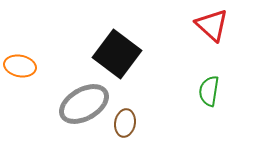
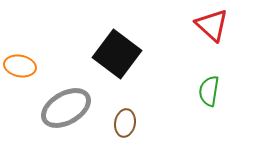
gray ellipse: moved 18 px left, 4 px down
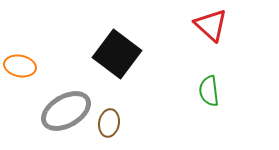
red triangle: moved 1 px left
green semicircle: rotated 16 degrees counterclockwise
gray ellipse: moved 3 px down
brown ellipse: moved 16 px left
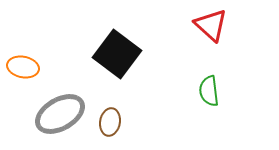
orange ellipse: moved 3 px right, 1 px down
gray ellipse: moved 6 px left, 3 px down
brown ellipse: moved 1 px right, 1 px up
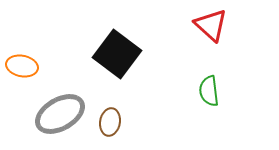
orange ellipse: moved 1 px left, 1 px up
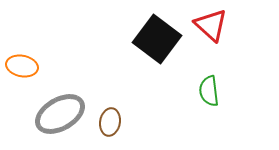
black square: moved 40 px right, 15 px up
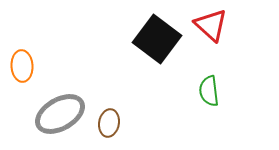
orange ellipse: rotated 76 degrees clockwise
brown ellipse: moved 1 px left, 1 px down
